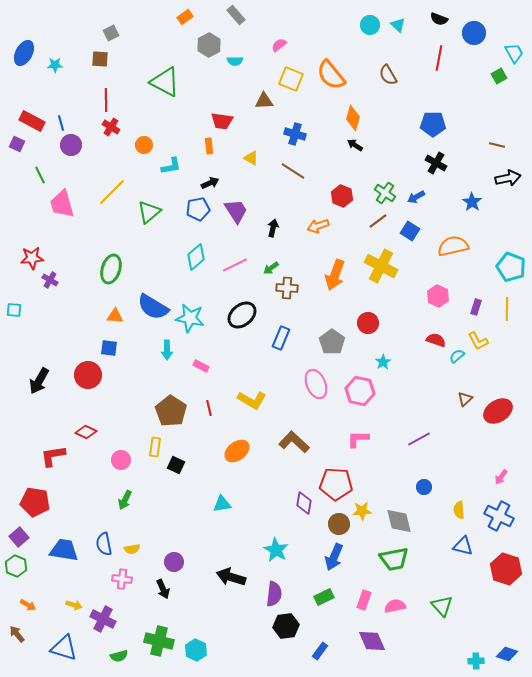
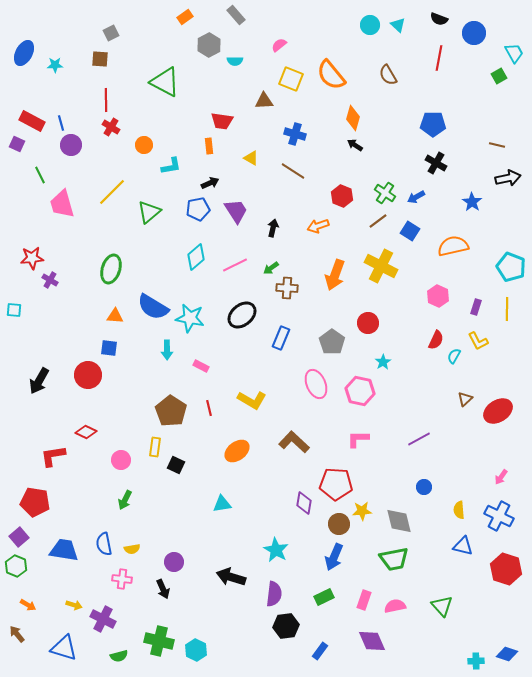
red semicircle at (436, 340): rotated 96 degrees clockwise
cyan semicircle at (457, 356): moved 3 px left; rotated 21 degrees counterclockwise
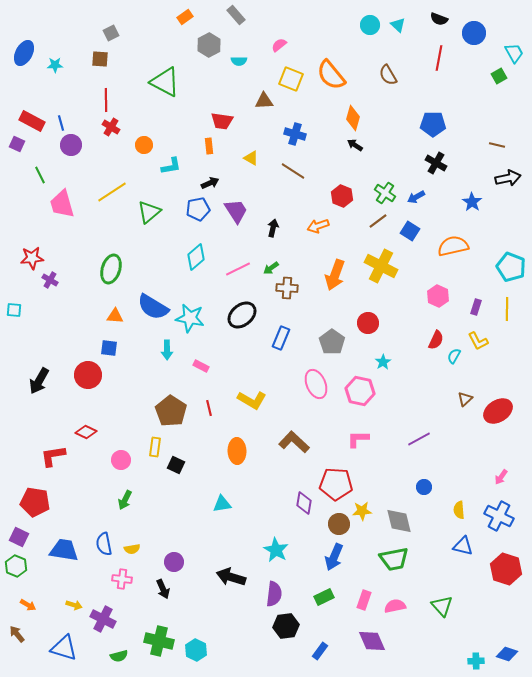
cyan semicircle at (235, 61): moved 4 px right
yellow line at (112, 192): rotated 12 degrees clockwise
pink line at (235, 265): moved 3 px right, 4 px down
orange ellipse at (237, 451): rotated 55 degrees counterclockwise
purple square at (19, 537): rotated 24 degrees counterclockwise
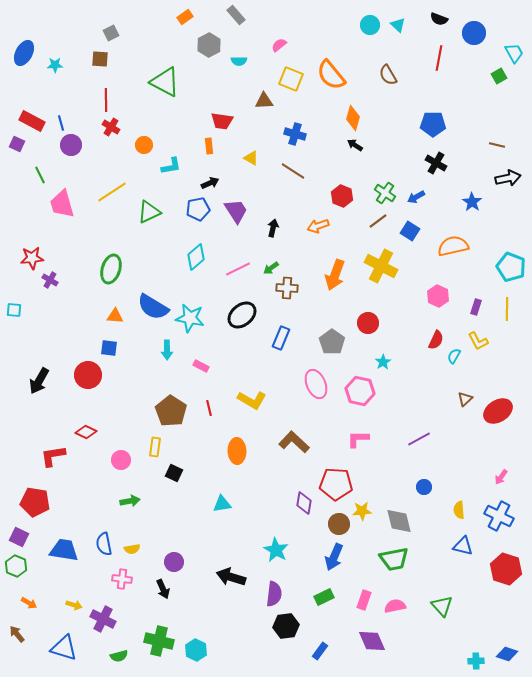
green triangle at (149, 212): rotated 15 degrees clockwise
black square at (176, 465): moved 2 px left, 8 px down
green arrow at (125, 500): moved 5 px right, 1 px down; rotated 126 degrees counterclockwise
orange arrow at (28, 605): moved 1 px right, 2 px up
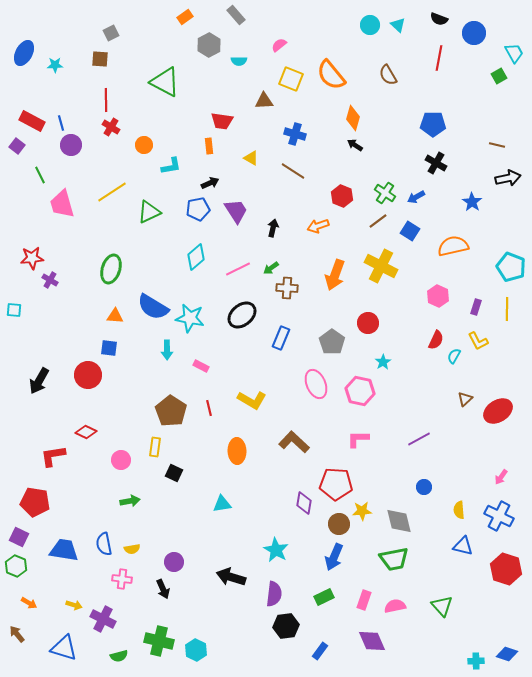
purple square at (17, 144): moved 2 px down; rotated 14 degrees clockwise
